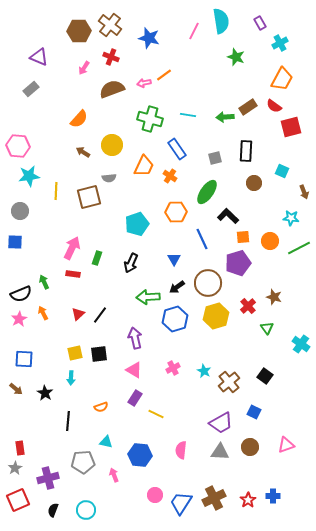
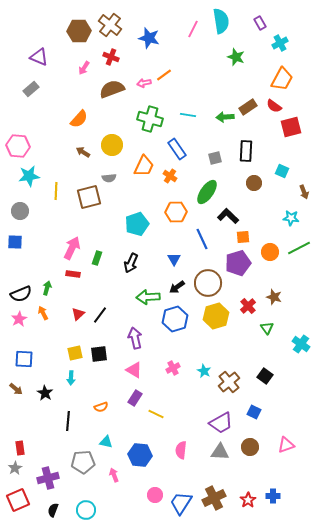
pink line at (194, 31): moved 1 px left, 2 px up
orange circle at (270, 241): moved 11 px down
green arrow at (44, 282): moved 3 px right, 6 px down; rotated 40 degrees clockwise
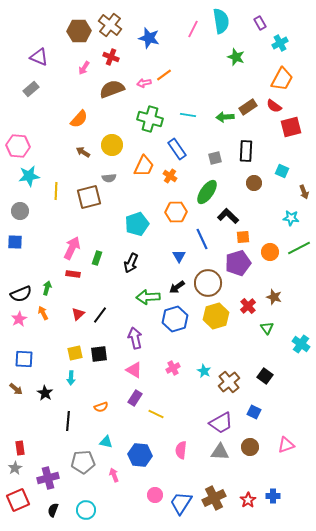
blue triangle at (174, 259): moved 5 px right, 3 px up
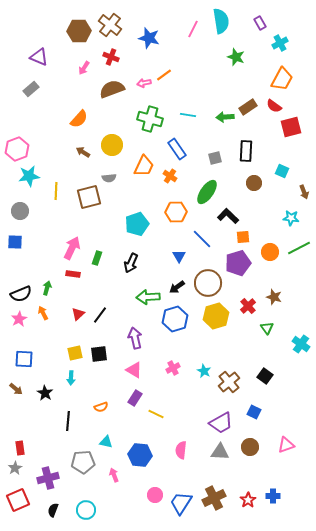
pink hexagon at (18, 146): moved 1 px left, 3 px down; rotated 25 degrees counterclockwise
blue line at (202, 239): rotated 20 degrees counterclockwise
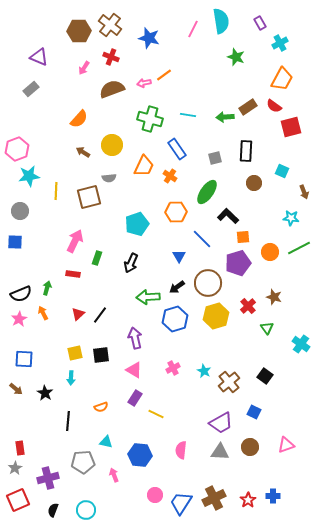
pink arrow at (72, 248): moved 3 px right, 7 px up
black square at (99, 354): moved 2 px right, 1 px down
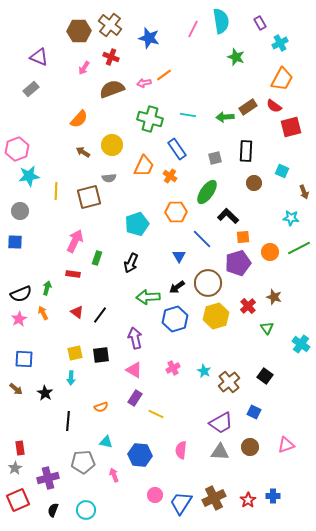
red triangle at (78, 314): moved 1 px left, 2 px up; rotated 40 degrees counterclockwise
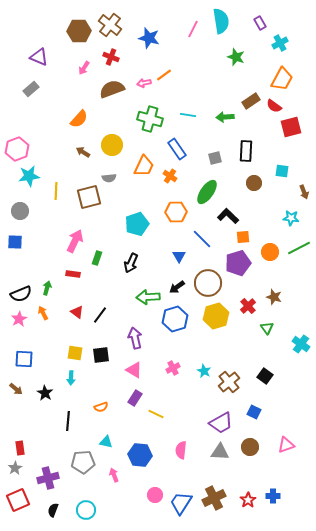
brown rectangle at (248, 107): moved 3 px right, 6 px up
cyan square at (282, 171): rotated 16 degrees counterclockwise
yellow square at (75, 353): rotated 21 degrees clockwise
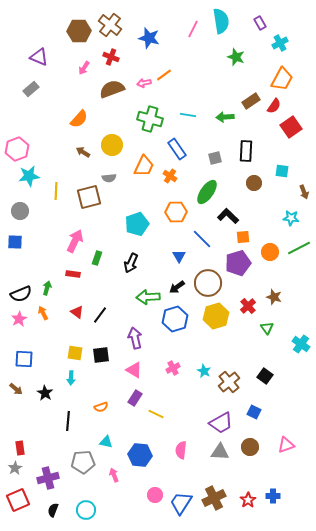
red semicircle at (274, 106): rotated 91 degrees counterclockwise
red square at (291, 127): rotated 20 degrees counterclockwise
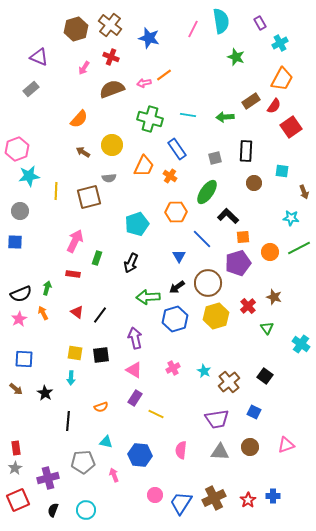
brown hexagon at (79, 31): moved 3 px left, 2 px up; rotated 15 degrees counterclockwise
purple trapezoid at (221, 423): moved 4 px left, 4 px up; rotated 20 degrees clockwise
red rectangle at (20, 448): moved 4 px left
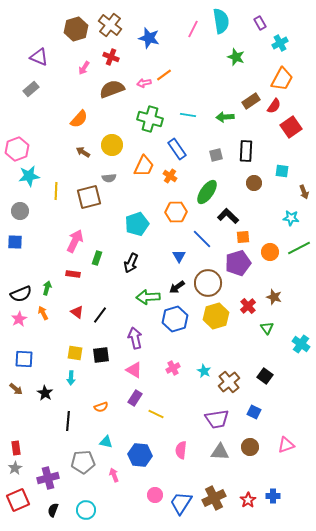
gray square at (215, 158): moved 1 px right, 3 px up
